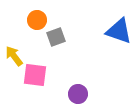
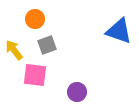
orange circle: moved 2 px left, 1 px up
gray square: moved 9 px left, 8 px down
yellow arrow: moved 6 px up
purple circle: moved 1 px left, 2 px up
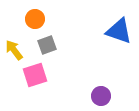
pink square: rotated 25 degrees counterclockwise
purple circle: moved 24 px right, 4 px down
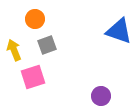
yellow arrow: rotated 15 degrees clockwise
pink square: moved 2 px left, 2 px down
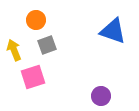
orange circle: moved 1 px right, 1 px down
blue triangle: moved 6 px left
